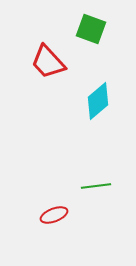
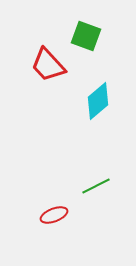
green square: moved 5 px left, 7 px down
red trapezoid: moved 3 px down
green line: rotated 20 degrees counterclockwise
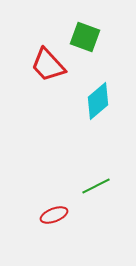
green square: moved 1 px left, 1 px down
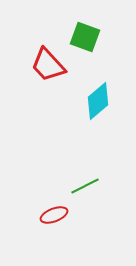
green line: moved 11 px left
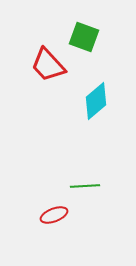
green square: moved 1 px left
cyan diamond: moved 2 px left
green line: rotated 24 degrees clockwise
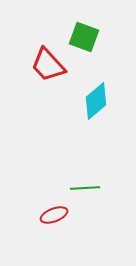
green line: moved 2 px down
